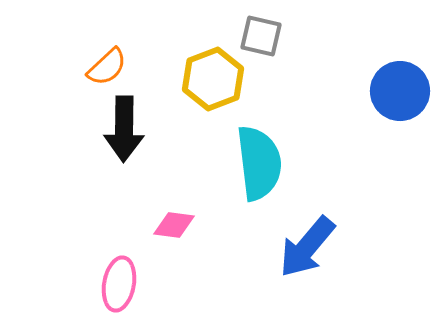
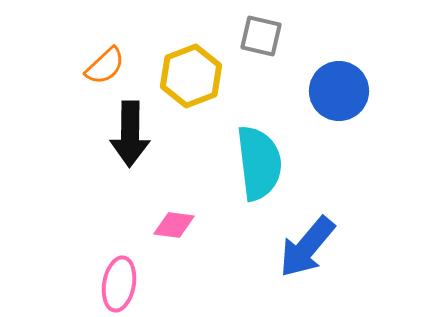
orange semicircle: moved 2 px left, 1 px up
yellow hexagon: moved 22 px left, 3 px up
blue circle: moved 61 px left
black arrow: moved 6 px right, 5 px down
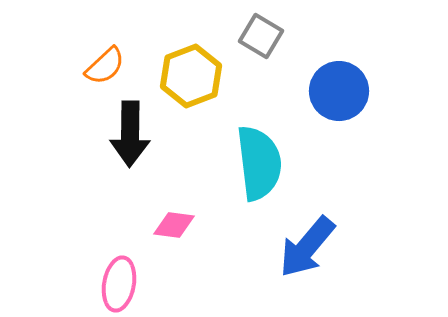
gray square: rotated 18 degrees clockwise
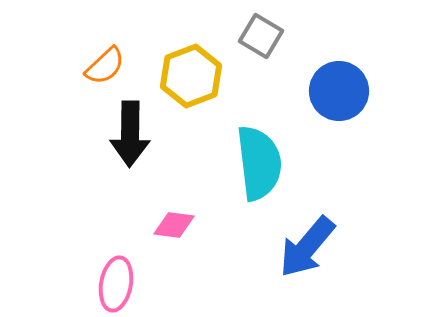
pink ellipse: moved 3 px left
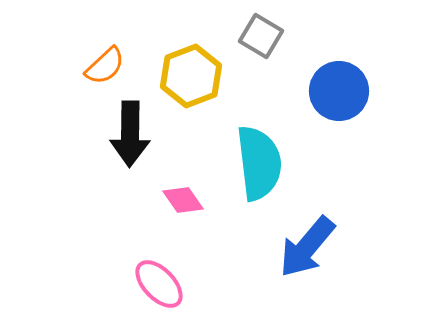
pink diamond: moved 9 px right, 25 px up; rotated 48 degrees clockwise
pink ellipse: moved 43 px right; rotated 54 degrees counterclockwise
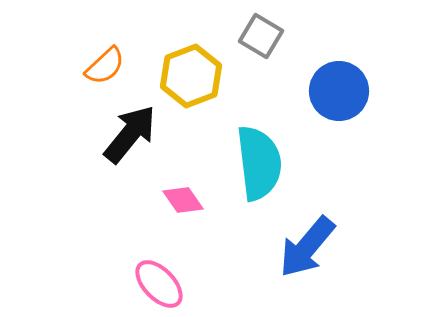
black arrow: rotated 142 degrees counterclockwise
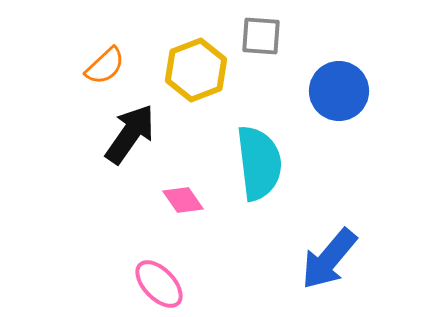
gray square: rotated 27 degrees counterclockwise
yellow hexagon: moved 5 px right, 6 px up
black arrow: rotated 4 degrees counterclockwise
blue arrow: moved 22 px right, 12 px down
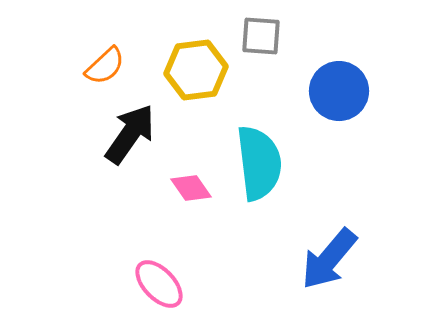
yellow hexagon: rotated 14 degrees clockwise
pink diamond: moved 8 px right, 12 px up
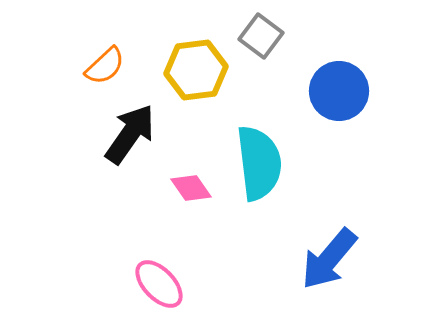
gray square: rotated 33 degrees clockwise
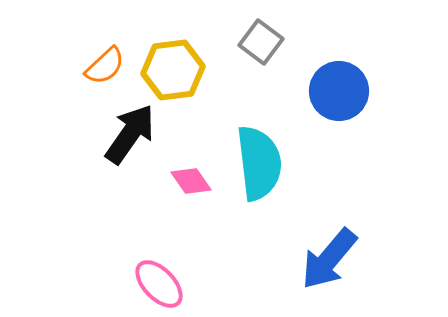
gray square: moved 6 px down
yellow hexagon: moved 23 px left
pink diamond: moved 7 px up
